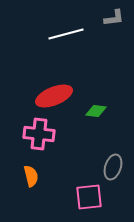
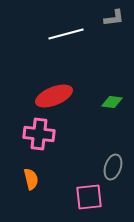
green diamond: moved 16 px right, 9 px up
orange semicircle: moved 3 px down
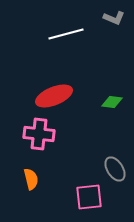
gray L-shape: rotated 30 degrees clockwise
gray ellipse: moved 2 px right, 2 px down; rotated 50 degrees counterclockwise
